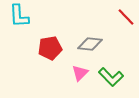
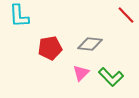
red line: moved 2 px up
pink triangle: moved 1 px right
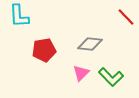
red line: moved 2 px down
red pentagon: moved 6 px left, 2 px down
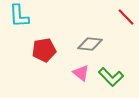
pink triangle: rotated 36 degrees counterclockwise
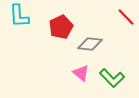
red pentagon: moved 17 px right, 23 px up; rotated 15 degrees counterclockwise
green L-shape: moved 1 px right, 1 px down
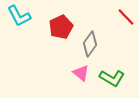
cyan L-shape: rotated 25 degrees counterclockwise
gray diamond: rotated 60 degrees counterclockwise
green L-shape: rotated 15 degrees counterclockwise
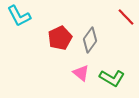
red pentagon: moved 1 px left, 11 px down
gray diamond: moved 4 px up
